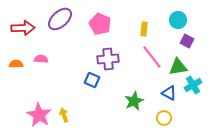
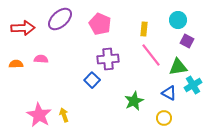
pink line: moved 1 px left, 2 px up
blue square: rotated 21 degrees clockwise
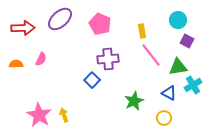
yellow rectangle: moved 2 px left, 2 px down; rotated 16 degrees counterclockwise
pink semicircle: rotated 112 degrees clockwise
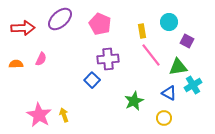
cyan circle: moved 9 px left, 2 px down
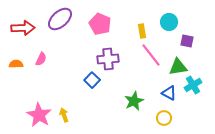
purple square: rotated 16 degrees counterclockwise
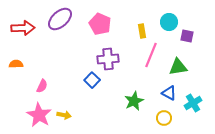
purple square: moved 5 px up
pink line: rotated 60 degrees clockwise
pink semicircle: moved 1 px right, 27 px down
cyan cross: moved 18 px down
yellow arrow: rotated 120 degrees clockwise
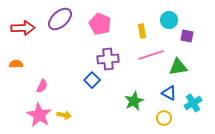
cyan circle: moved 2 px up
pink line: rotated 50 degrees clockwise
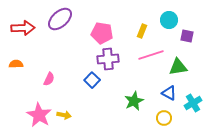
pink pentagon: moved 2 px right, 9 px down; rotated 15 degrees counterclockwise
yellow rectangle: rotated 32 degrees clockwise
pink semicircle: moved 7 px right, 7 px up
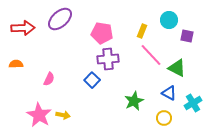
pink line: rotated 65 degrees clockwise
green triangle: moved 1 px left, 1 px down; rotated 36 degrees clockwise
yellow arrow: moved 1 px left
